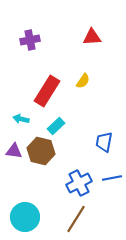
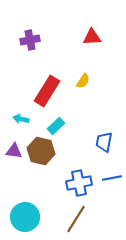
blue cross: rotated 15 degrees clockwise
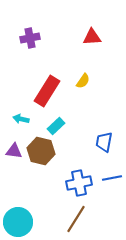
purple cross: moved 2 px up
cyan circle: moved 7 px left, 5 px down
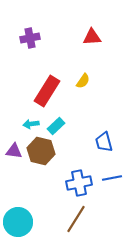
cyan arrow: moved 10 px right, 5 px down; rotated 21 degrees counterclockwise
blue trapezoid: rotated 25 degrees counterclockwise
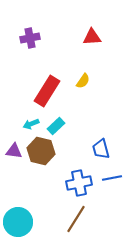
cyan arrow: rotated 14 degrees counterclockwise
blue trapezoid: moved 3 px left, 7 px down
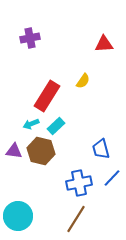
red triangle: moved 12 px right, 7 px down
red rectangle: moved 5 px down
blue line: rotated 36 degrees counterclockwise
cyan circle: moved 6 px up
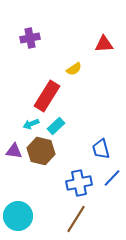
yellow semicircle: moved 9 px left, 12 px up; rotated 21 degrees clockwise
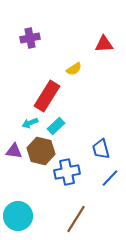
cyan arrow: moved 1 px left, 1 px up
blue line: moved 2 px left
blue cross: moved 12 px left, 11 px up
